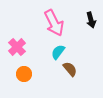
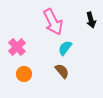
pink arrow: moved 1 px left, 1 px up
cyan semicircle: moved 7 px right, 4 px up
brown semicircle: moved 8 px left, 2 px down
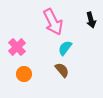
brown semicircle: moved 1 px up
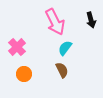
pink arrow: moved 2 px right
brown semicircle: rotated 14 degrees clockwise
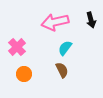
pink arrow: rotated 104 degrees clockwise
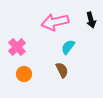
cyan semicircle: moved 3 px right, 1 px up
